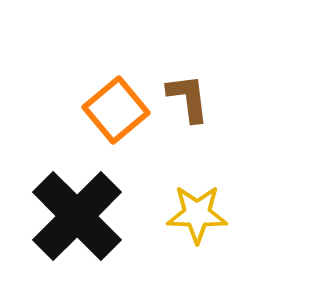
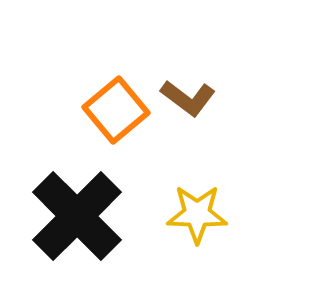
brown L-shape: rotated 134 degrees clockwise
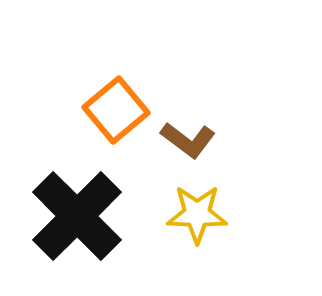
brown L-shape: moved 42 px down
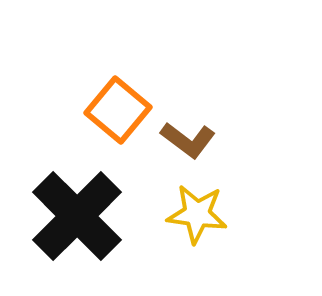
orange square: moved 2 px right; rotated 10 degrees counterclockwise
yellow star: rotated 6 degrees clockwise
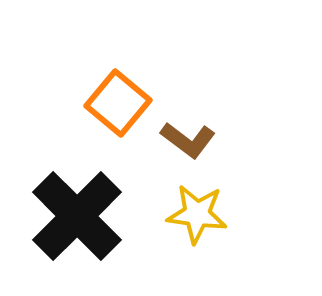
orange square: moved 7 px up
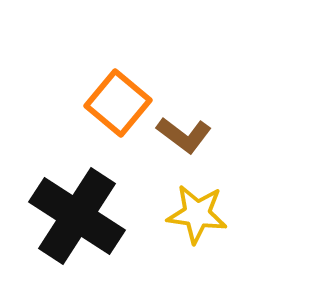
brown L-shape: moved 4 px left, 5 px up
black cross: rotated 12 degrees counterclockwise
